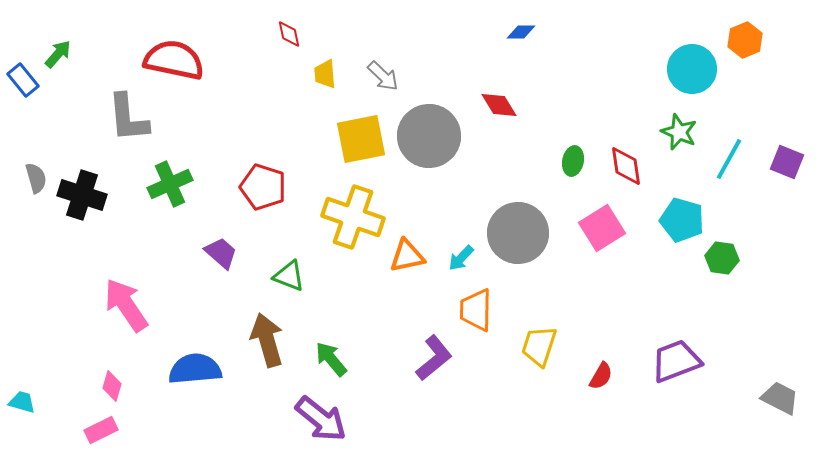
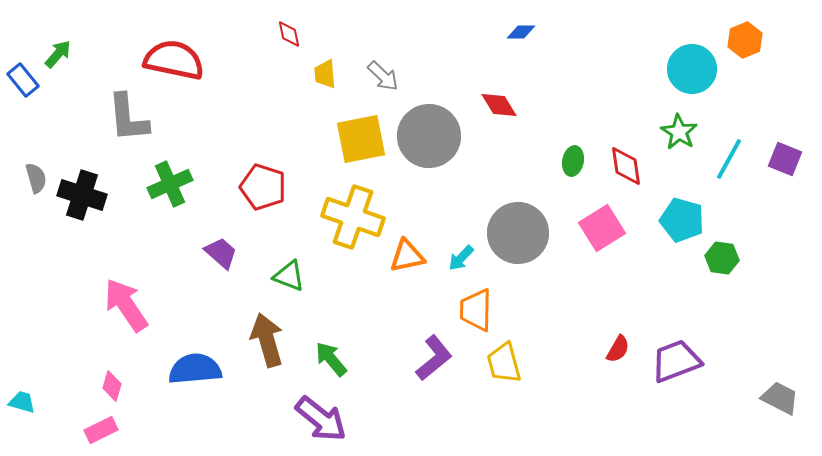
green star at (679, 132): rotated 9 degrees clockwise
purple square at (787, 162): moved 2 px left, 3 px up
yellow trapezoid at (539, 346): moved 35 px left, 17 px down; rotated 33 degrees counterclockwise
red semicircle at (601, 376): moved 17 px right, 27 px up
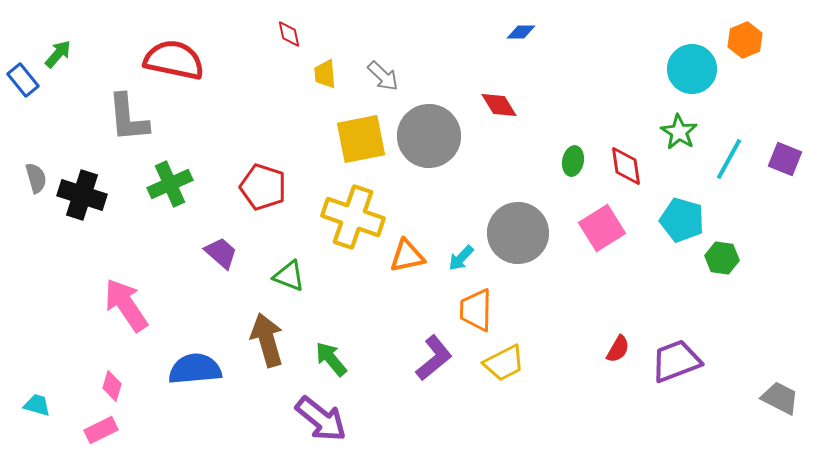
yellow trapezoid at (504, 363): rotated 102 degrees counterclockwise
cyan trapezoid at (22, 402): moved 15 px right, 3 px down
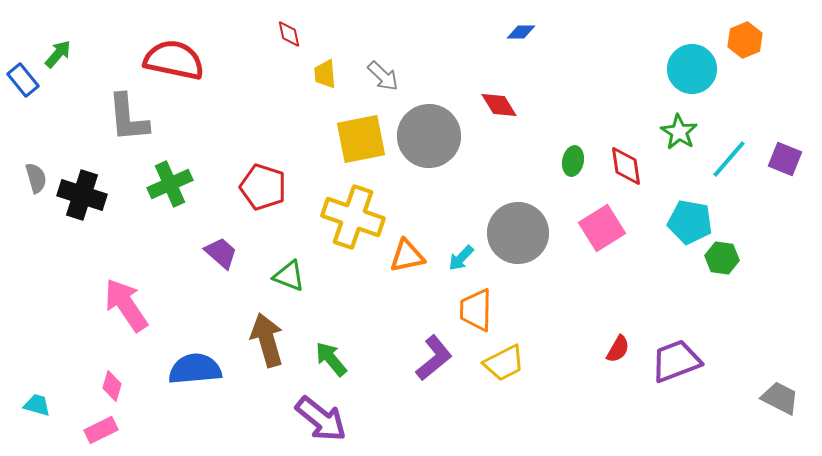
cyan line at (729, 159): rotated 12 degrees clockwise
cyan pentagon at (682, 220): moved 8 px right, 2 px down; rotated 6 degrees counterclockwise
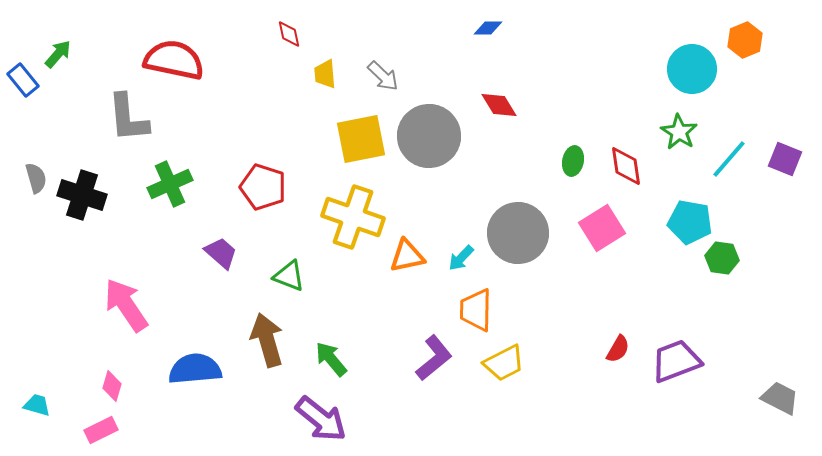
blue diamond at (521, 32): moved 33 px left, 4 px up
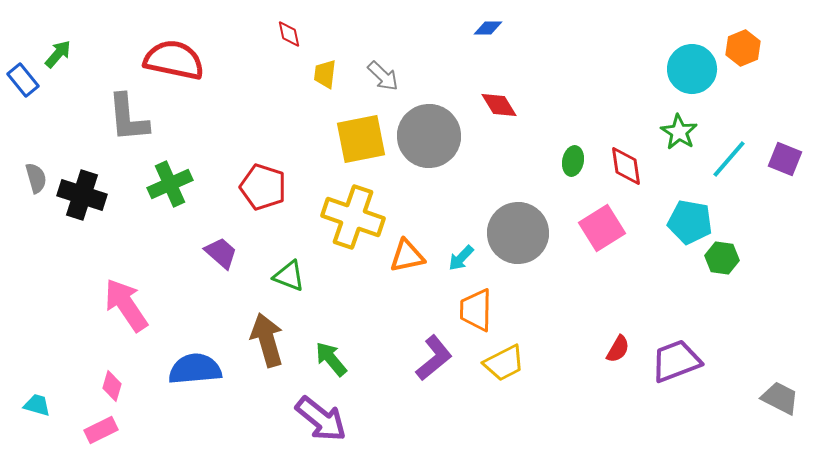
orange hexagon at (745, 40): moved 2 px left, 8 px down
yellow trapezoid at (325, 74): rotated 12 degrees clockwise
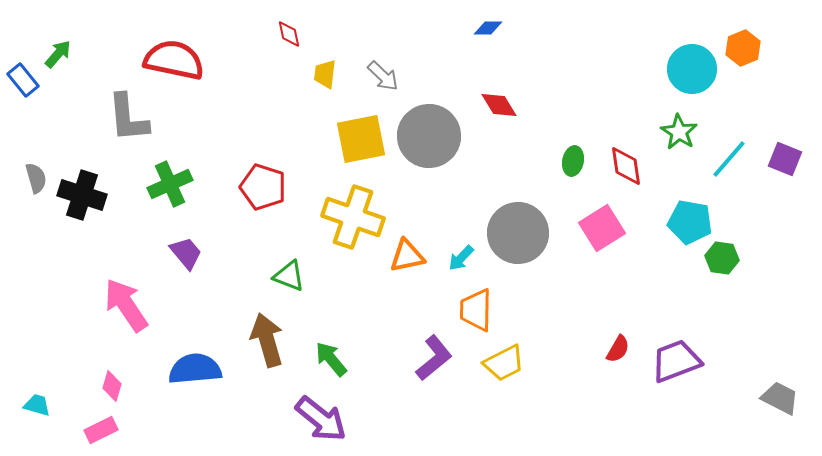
purple trapezoid at (221, 253): moved 35 px left; rotated 9 degrees clockwise
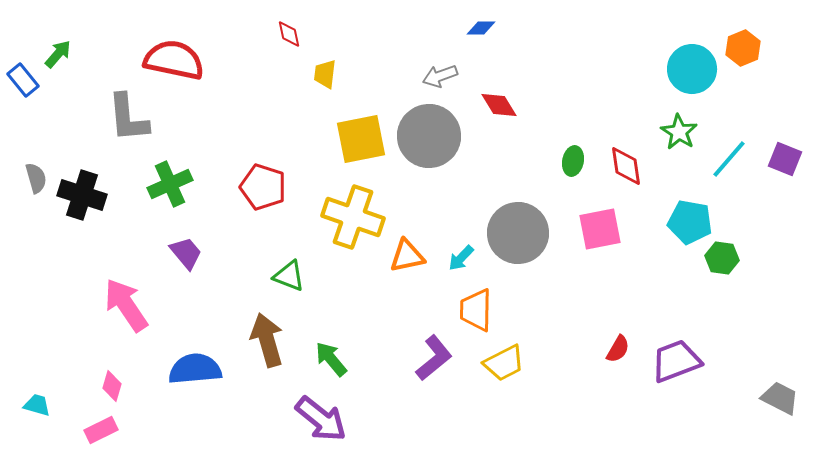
blue diamond at (488, 28): moved 7 px left
gray arrow at (383, 76): moved 57 px right; rotated 116 degrees clockwise
pink square at (602, 228): moved 2 px left, 1 px down; rotated 21 degrees clockwise
